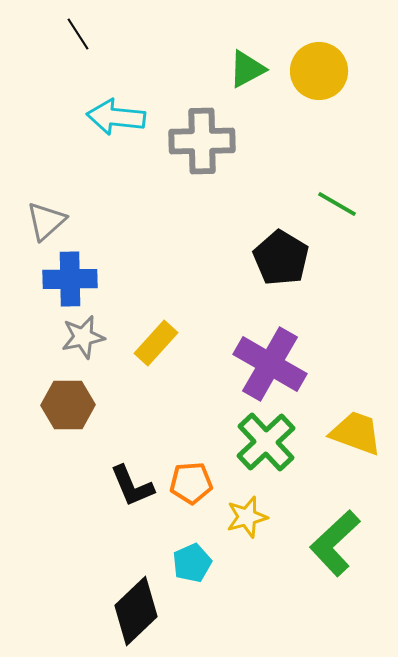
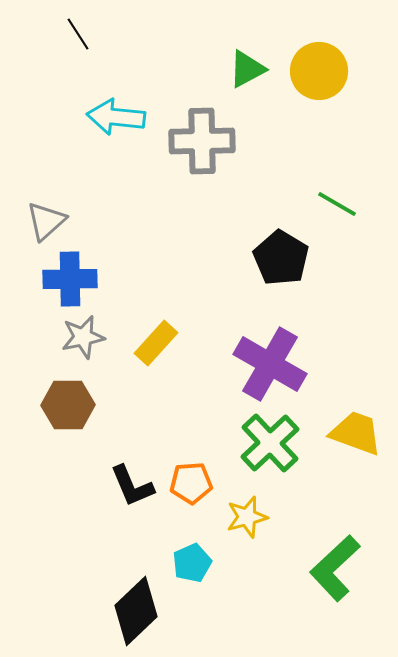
green cross: moved 4 px right, 1 px down
green L-shape: moved 25 px down
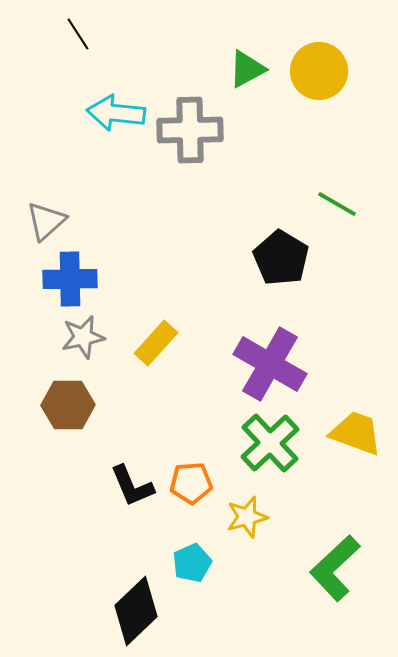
cyan arrow: moved 4 px up
gray cross: moved 12 px left, 11 px up
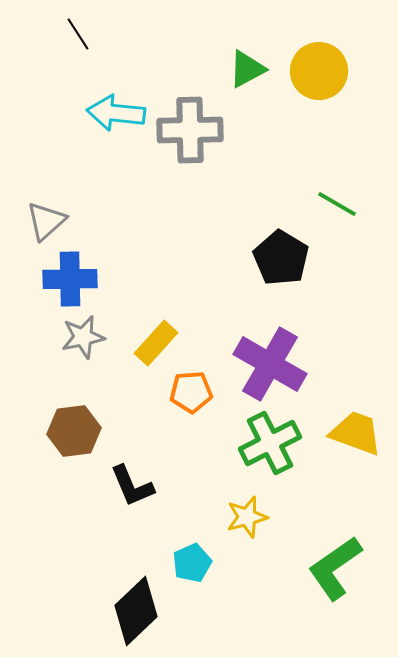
brown hexagon: moved 6 px right, 26 px down; rotated 6 degrees counterclockwise
green cross: rotated 16 degrees clockwise
orange pentagon: moved 91 px up
green L-shape: rotated 8 degrees clockwise
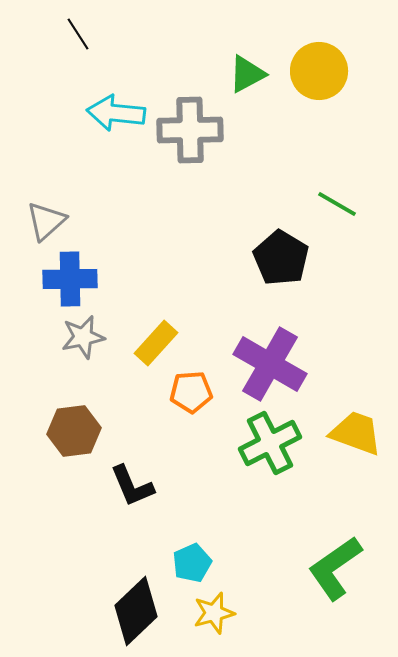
green triangle: moved 5 px down
yellow star: moved 33 px left, 96 px down
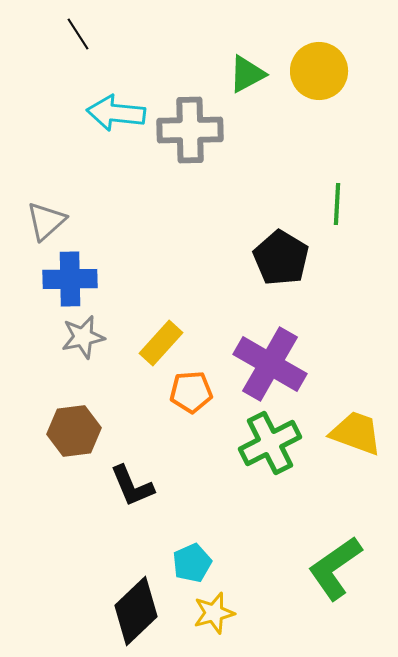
green line: rotated 63 degrees clockwise
yellow rectangle: moved 5 px right
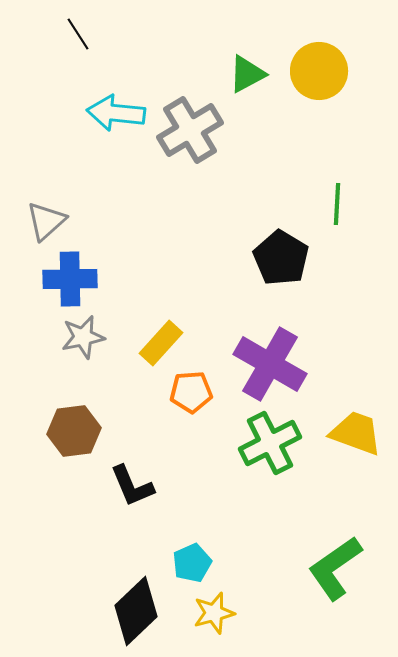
gray cross: rotated 30 degrees counterclockwise
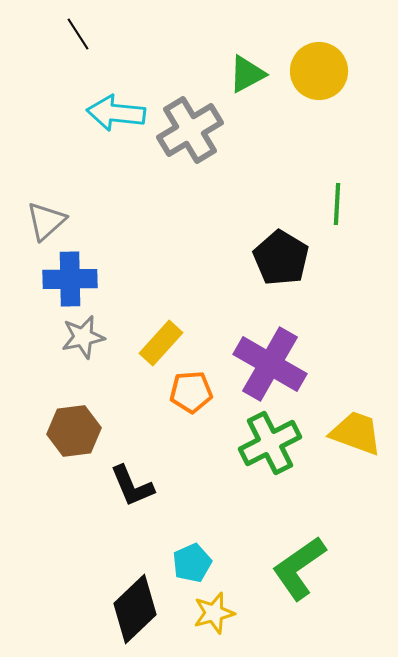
green L-shape: moved 36 px left
black diamond: moved 1 px left, 2 px up
